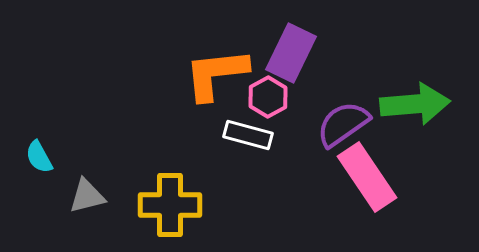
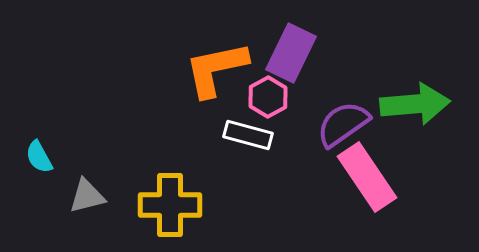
orange L-shape: moved 5 px up; rotated 6 degrees counterclockwise
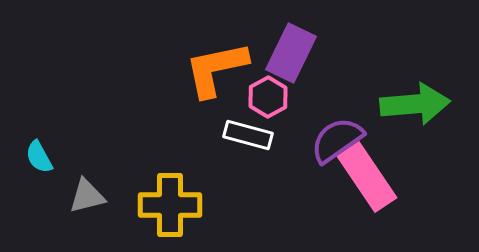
purple semicircle: moved 6 px left, 16 px down
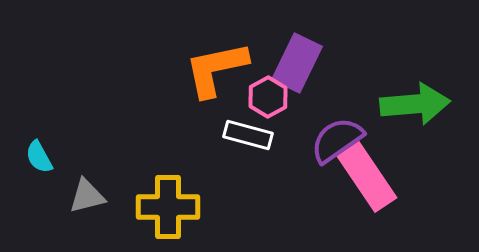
purple rectangle: moved 6 px right, 10 px down
yellow cross: moved 2 px left, 2 px down
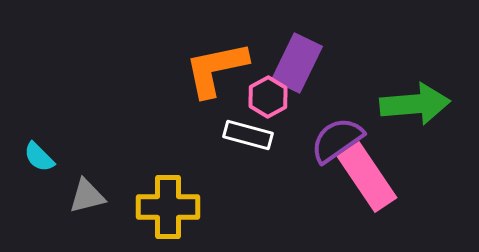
cyan semicircle: rotated 16 degrees counterclockwise
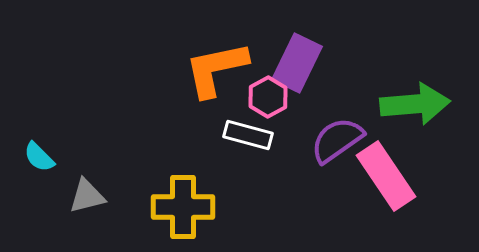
pink rectangle: moved 19 px right, 1 px up
yellow cross: moved 15 px right
